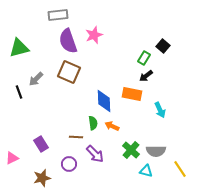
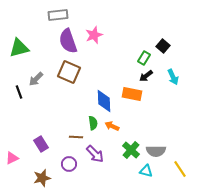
cyan arrow: moved 13 px right, 33 px up
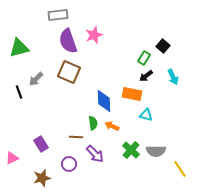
cyan triangle: moved 56 px up
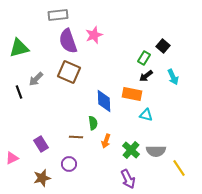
orange arrow: moved 6 px left, 15 px down; rotated 96 degrees counterclockwise
purple arrow: moved 33 px right, 25 px down; rotated 18 degrees clockwise
yellow line: moved 1 px left, 1 px up
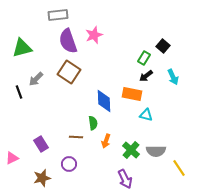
green triangle: moved 3 px right
brown square: rotated 10 degrees clockwise
purple arrow: moved 3 px left
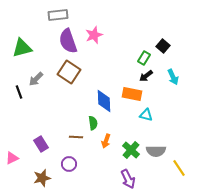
purple arrow: moved 3 px right
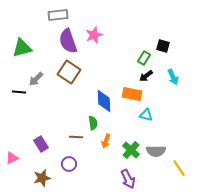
black square: rotated 24 degrees counterclockwise
black line: rotated 64 degrees counterclockwise
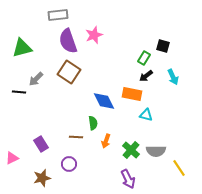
blue diamond: rotated 25 degrees counterclockwise
